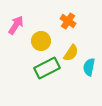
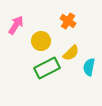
yellow semicircle: rotated 12 degrees clockwise
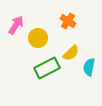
yellow circle: moved 3 px left, 3 px up
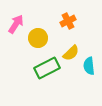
orange cross: rotated 28 degrees clockwise
pink arrow: moved 1 px up
cyan semicircle: moved 1 px up; rotated 18 degrees counterclockwise
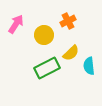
yellow circle: moved 6 px right, 3 px up
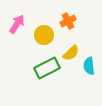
pink arrow: moved 1 px right
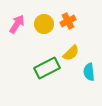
yellow circle: moved 11 px up
cyan semicircle: moved 6 px down
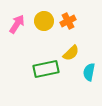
yellow circle: moved 3 px up
green rectangle: moved 1 px left, 1 px down; rotated 15 degrees clockwise
cyan semicircle: rotated 18 degrees clockwise
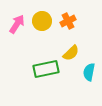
yellow circle: moved 2 px left
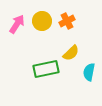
orange cross: moved 1 px left
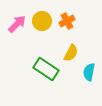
pink arrow: rotated 12 degrees clockwise
yellow semicircle: rotated 18 degrees counterclockwise
green rectangle: rotated 45 degrees clockwise
